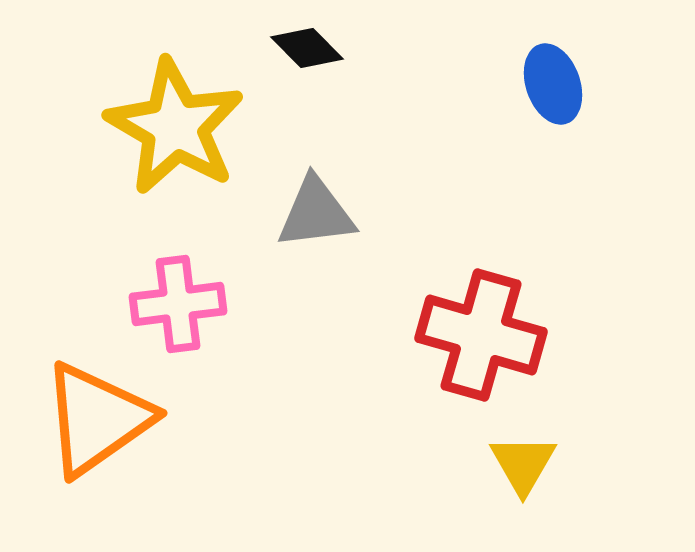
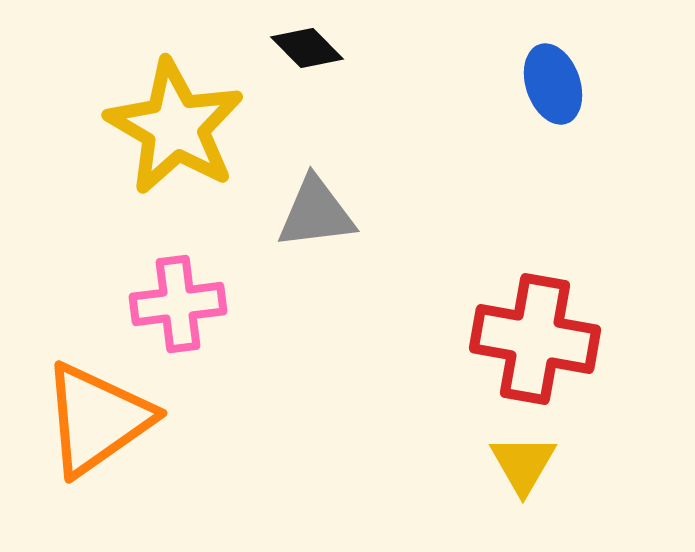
red cross: moved 54 px right, 4 px down; rotated 6 degrees counterclockwise
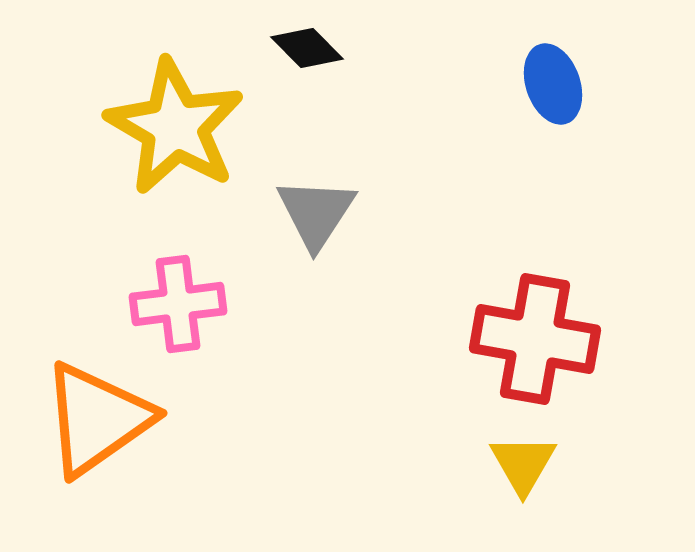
gray triangle: rotated 50 degrees counterclockwise
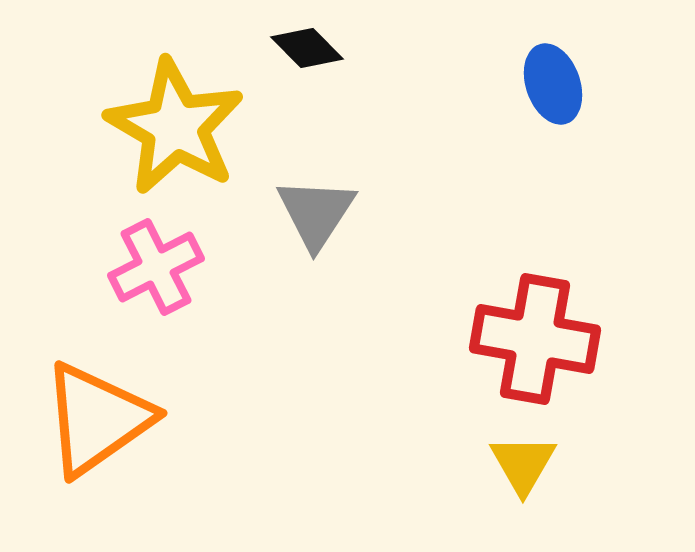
pink cross: moved 22 px left, 37 px up; rotated 20 degrees counterclockwise
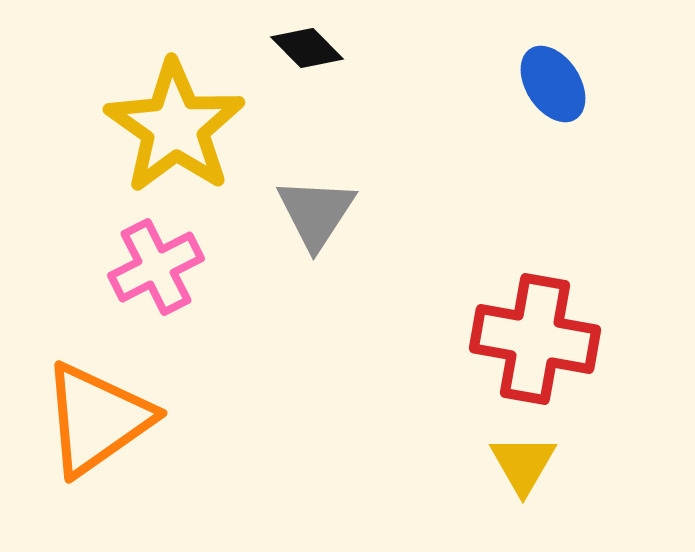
blue ellipse: rotated 14 degrees counterclockwise
yellow star: rotated 5 degrees clockwise
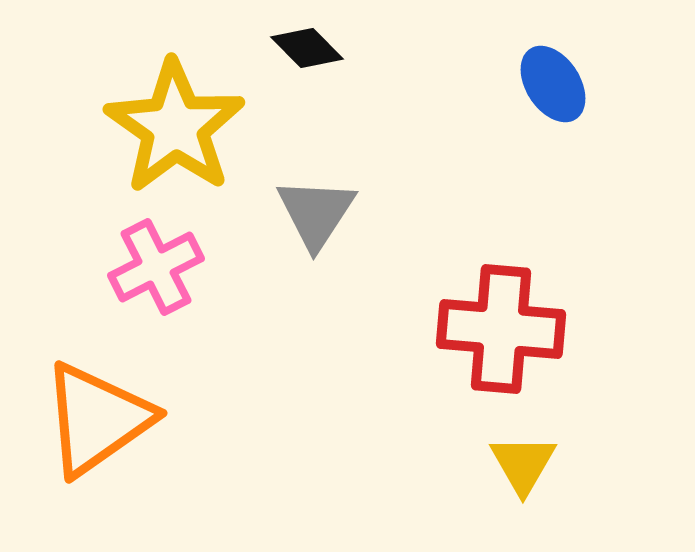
red cross: moved 34 px left, 10 px up; rotated 5 degrees counterclockwise
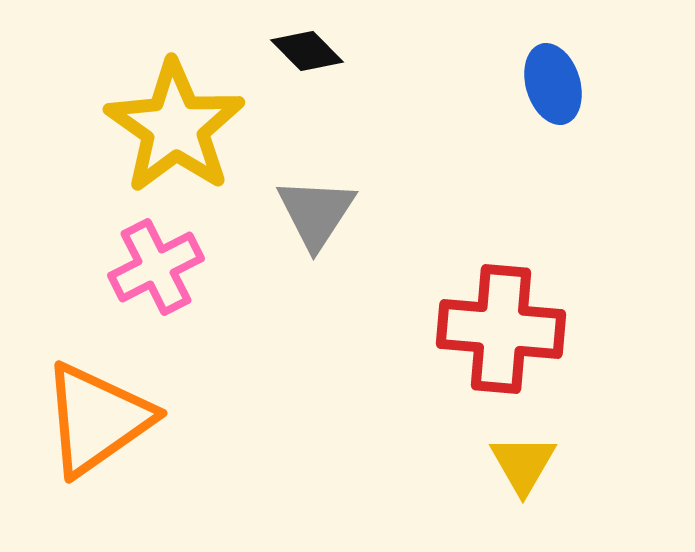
black diamond: moved 3 px down
blue ellipse: rotated 16 degrees clockwise
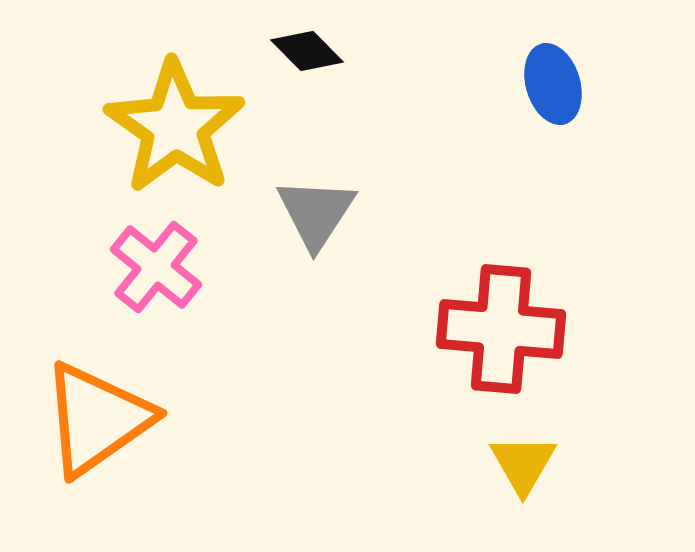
pink cross: rotated 24 degrees counterclockwise
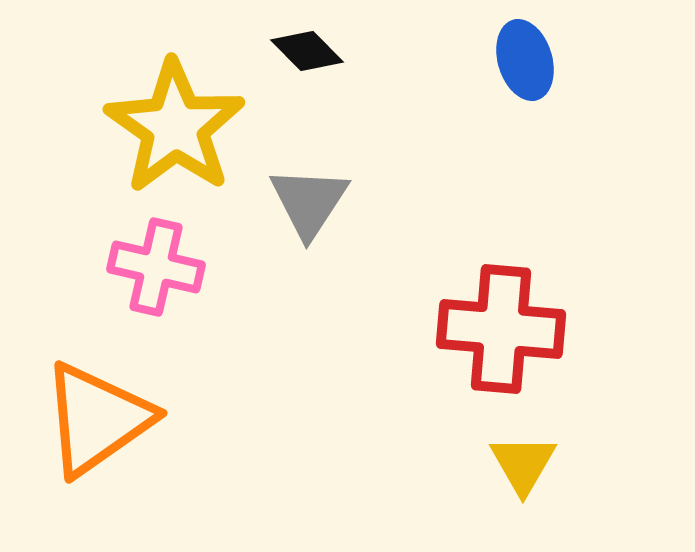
blue ellipse: moved 28 px left, 24 px up
gray triangle: moved 7 px left, 11 px up
pink cross: rotated 26 degrees counterclockwise
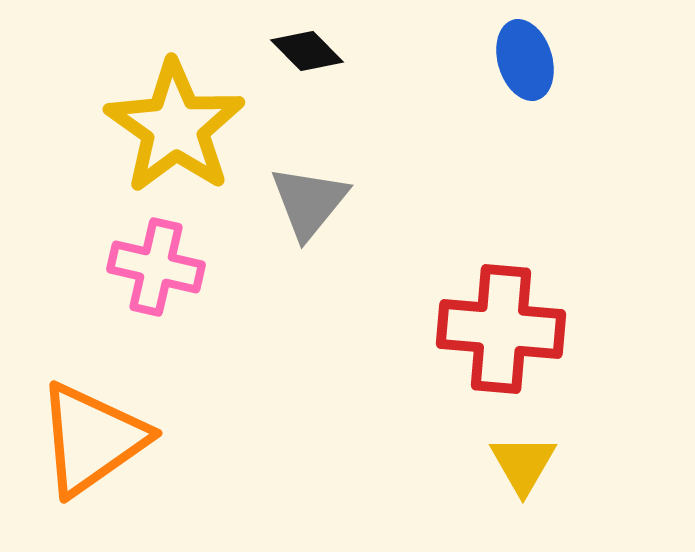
gray triangle: rotated 6 degrees clockwise
orange triangle: moved 5 px left, 20 px down
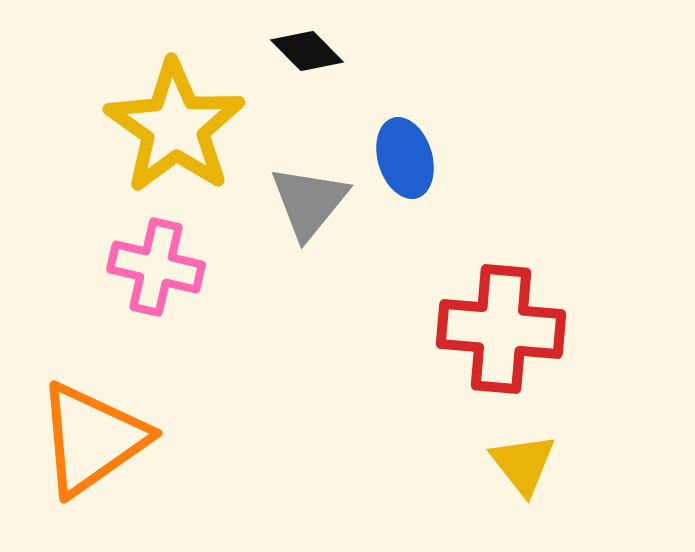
blue ellipse: moved 120 px left, 98 px down
yellow triangle: rotated 8 degrees counterclockwise
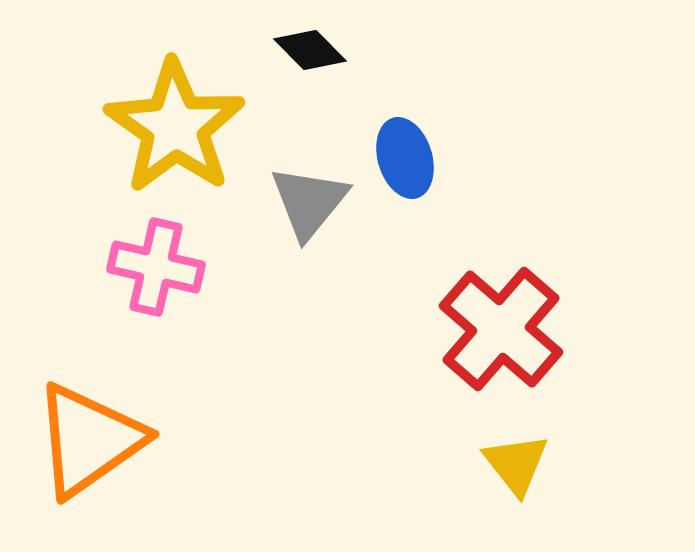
black diamond: moved 3 px right, 1 px up
red cross: rotated 36 degrees clockwise
orange triangle: moved 3 px left, 1 px down
yellow triangle: moved 7 px left
